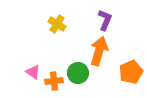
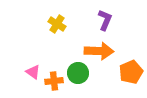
orange arrow: rotated 76 degrees clockwise
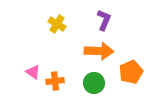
purple L-shape: moved 1 px left
green circle: moved 16 px right, 10 px down
orange cross: moved 1 px right
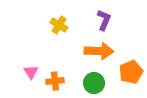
yellow cross: moved 2 px right, 1 px down
pink triangle: moved 2 px left; rotated 21 degrees clockwise
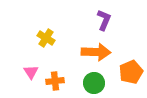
yellow cross: moved 13 px left, 13 px down
orange arrow: moved 3 px left, 1 px down
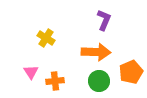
green circle: moved 5 px right, 2 px up
